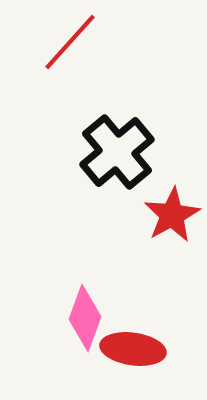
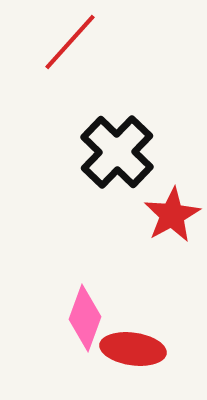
black cross: rotated 6 degrees counterclockwise
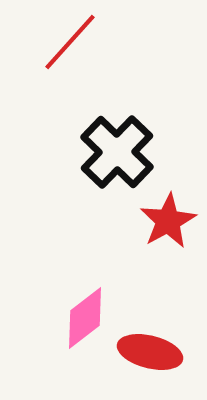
red star: moved 4 px left, 6 px down
pink diamond: rotated 32 degrees clockwise
red ellipse: moved 17 px right, 3 px down; rotated 6 degrees clockwise
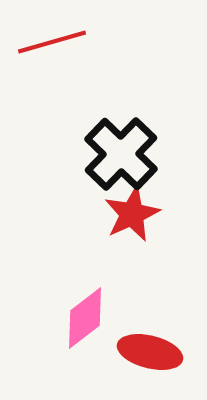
red line: moved 18 px left; rotated 32 degrees clockwise
black cross: moved 4 px right, 2 px down
red star: moved 36 px left, 7 px up; rotated 4 degrees clockwise
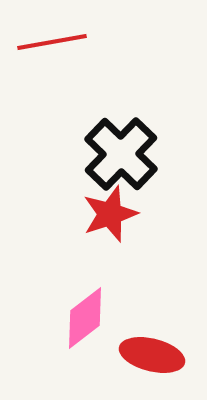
red line: rotated 6 degrees clockwise
red star: moved 22 px left; rotated 6 degrees clockwise
red ellipse: moved 2 px right, 3 px down
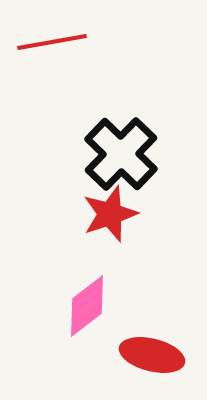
pink diamond: moved 2 px right, 12 px up
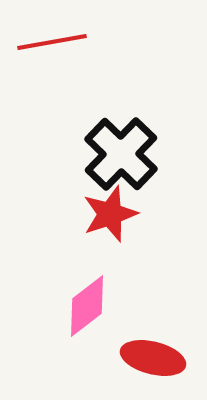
red ellipse: moved 1 px right, 3 px down
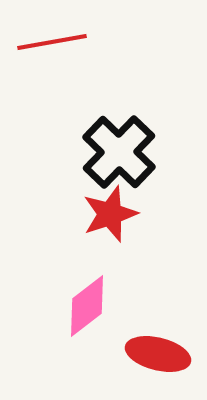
black cross: moved 2 px left, 2 px up
red ellipse: moved 5 px right, 4 px up
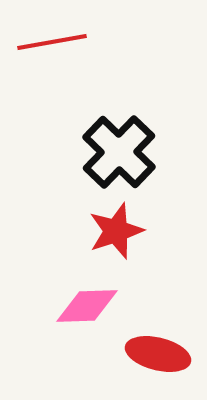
red star: moved 6 px right, 17 px down
pink diamond: rotated 36 degrees clockwise
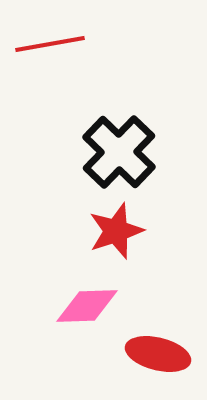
red line: moved 2 px left, 2 px down
